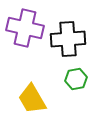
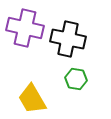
black cross: rotated 16 degrees clockwise
green hexagon: rotated 20 degrees clockwise
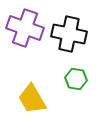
purple cross: rotated 6 degrees clockwise
black cross: moved 1 px right, 5 px up
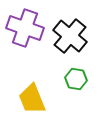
black cross: moved 1 px right, 2 px down; rotated 28 degrees clockwise
yellow trapezoid: rotated 8 degrees clockwise
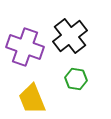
purple cross: moved 19 px down
black cross: rotated 12 degrees clockwise
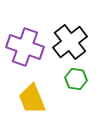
black cross: moved 6 px down
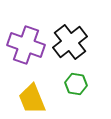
purple cross: moved 1 px right, 2 px up
green hexagon: moved 5 px down
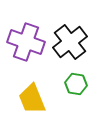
purple cross: moved 3 px up
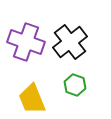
green hexagon: moved 1 px left, 1 px down; rotated 10 degrees clockwise
